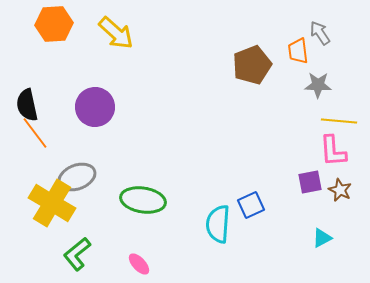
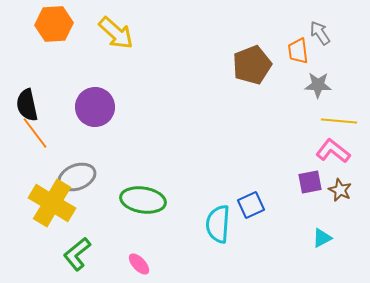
pink L-shape: rotated 132 degrees clockwise
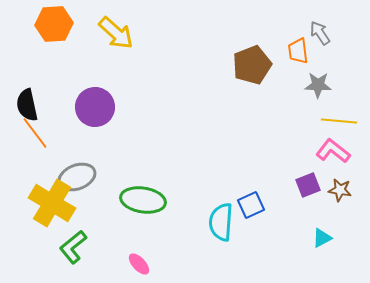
purple square: moved 2 px left, 3 px down; rotated 10 degrees counterclockwise
brown star: rotated 15 degrees counterclockwise
cyan semicircle: moved 3 px right, 2 px up
green L-shape: moved 4 px left, 7 px up
